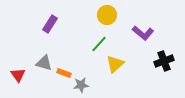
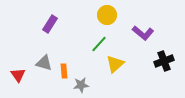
orange rectangle: moved 2 px up; rotated 64 degrees clockwise
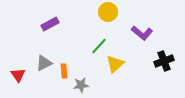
yellow circle: moved 1 px right, 3 px up
purple rectangle: rotated 30 degrees clockwise
purple L-shape: moved 1 px left
green line: moved 2 px down
gray triangle: rotated 42 degrees counterclockwise
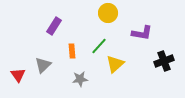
yellow circle: moved 1 px down
purple rectangle: moved 4 px right, 2 px down; rotated 30 degrees counterclockwise
purple L-shape: rotated 30 degrees counterclockwise
gray triangle: moved 1 px left, 2 px down; rotated 18 degrees counterclockwise
orange rectangle: moved 8 px right, 20 px up
gray star: moved 1 px left, 6 px up
